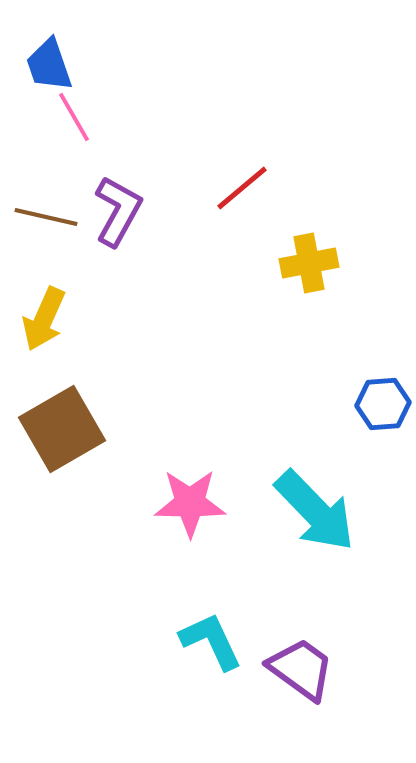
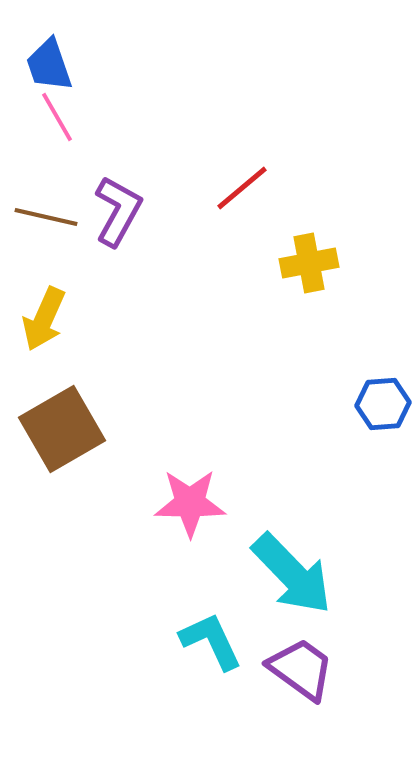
pink line: moved 17 px left
cyan arrow: moved 23 px left, 63 px down
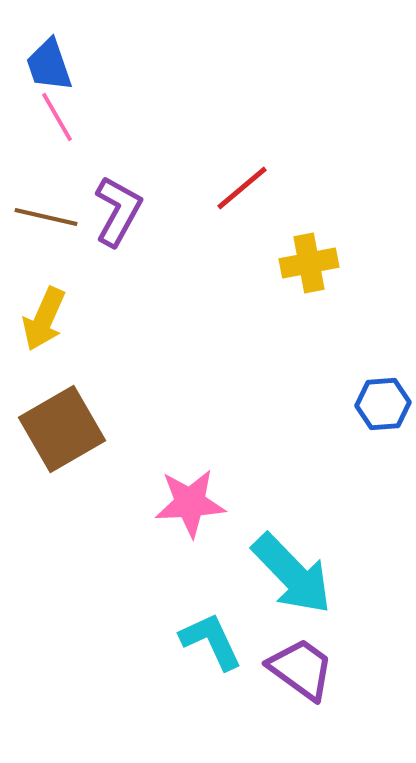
pink star: rotated 4 degrees counterclockwise
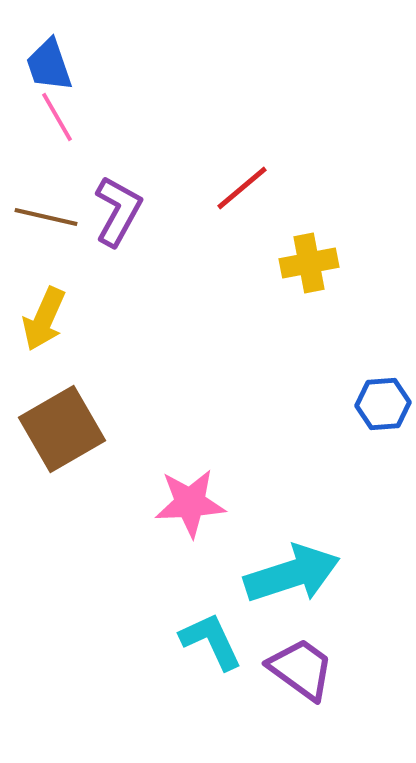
cyan arrow: rotated 64 degrees counterclockwise
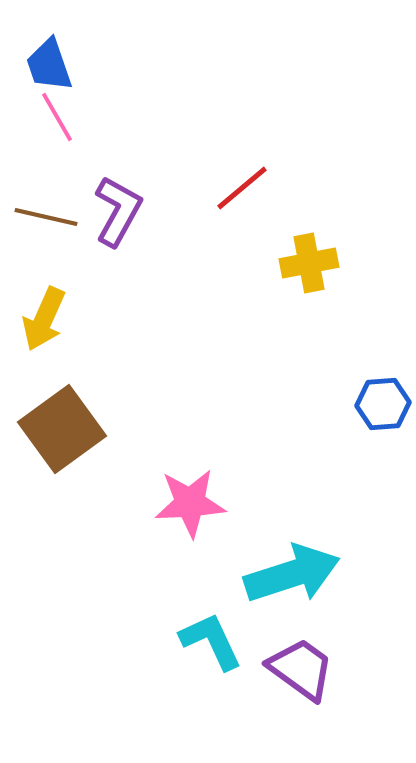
brown square: rotated 6 degrees counterclockwise
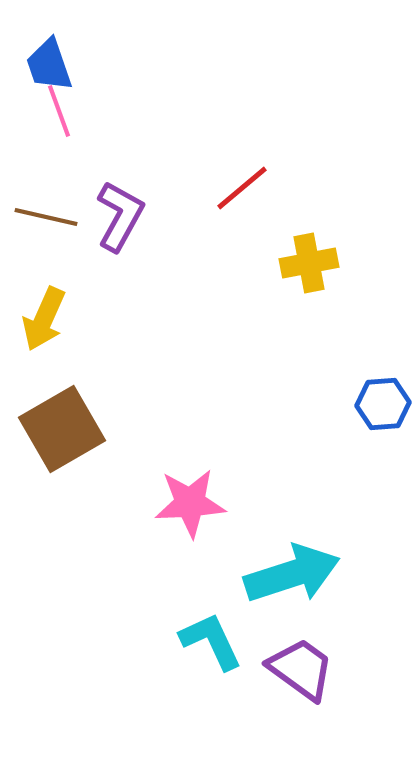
pink line: moved 2 px right, 6 px up; rotated 10 degrees clockwise
purple L-shape: moved 2 px right, 5 px down
brown square: rotated 6 degrees clockwise
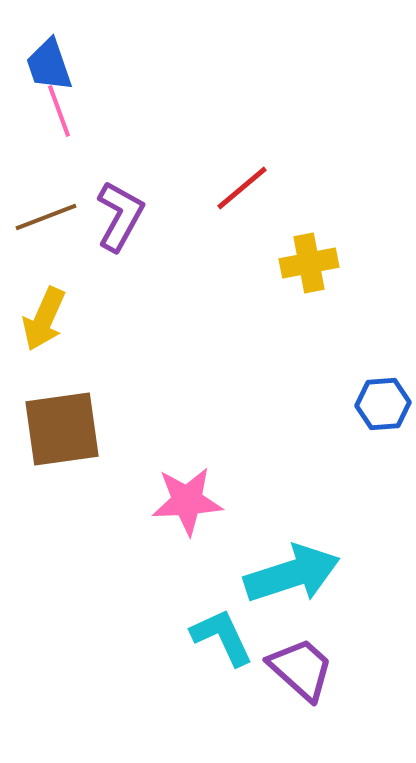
brown line: rotated 34 degrees counterclockwise
brown square: rotated 22 degrees clockwise
pink star: moved 3 px left, 2 px up
cyan L-shape: moved 11 px right, 4 px up
purple trapezoid: rotated 6 degrees clockwise
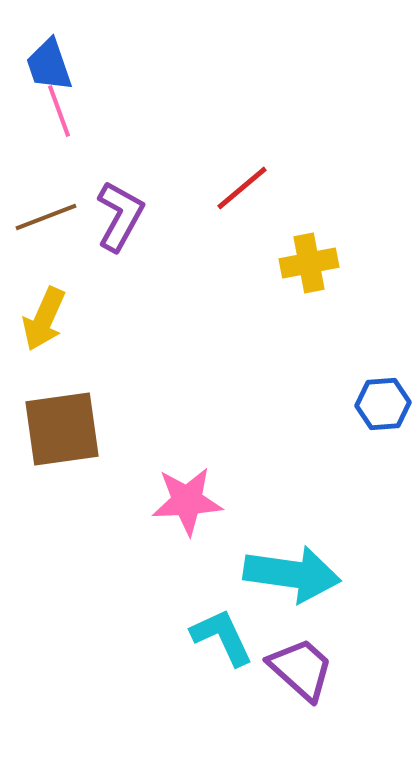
cyan arrow: rotated 26 degrees clockwise
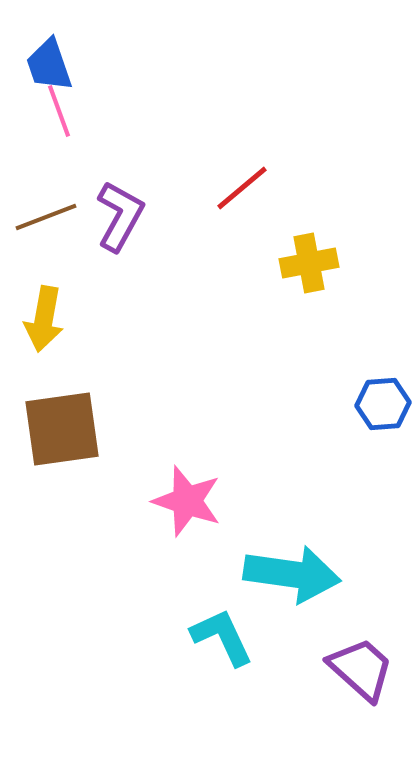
yellow arrow: rotated 14 degrees counterclockwise
pink star: rotated 22 degrees clockwise
purple trapezoid: moved 60 px right
